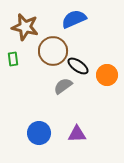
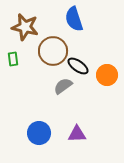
blue semicircle: rotated 85 degrees counterclockwise
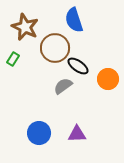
blue semicircle: moved 1 px down
brown star: rotated 12 degrees clockwise
brown circle: moved 2 px right, 3 px up
green rectangle: rotated 40 degrees clockwise
orange circle: moved 1 px right, 4 px down
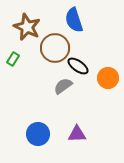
brown star: moved 2 px right
orange circle: moved 1 px up
blue circle: moved 1 px left, 1 px down
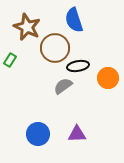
green rectangle: moved 3 px left, 1 px down
black ellipse: rotated 45 degrees counterclockwise
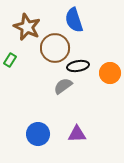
orange circle: moved 2 px right, 5 px up
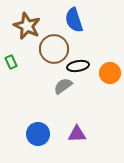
brown star: moved 1 px up
brown circle: moved 1 px left, 1 px down
green rectangle: moved 1 px right, 2 px down; rotated 56 degrees counterclockwise
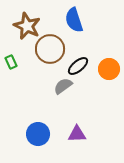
brown circle: moved 4 px left
black ellipse: rotated 30 degrees counterclockwise
orange circle: moved 1 px left, 4 px up
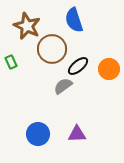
brown circle: moved 2 px right
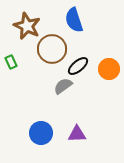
blue circle: moved 3 px right, 1 px up
